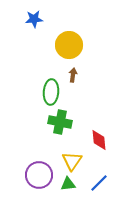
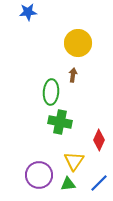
blue star: moved 6 px left, 7 px up
yellow circle: moved 9 px right, 2 px up
red diamond: rotated 30 degrees clockwise
yellow triangle: moved 2 px right
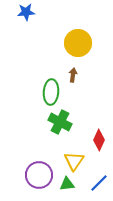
blue star: moved 2 px left
green cross: rotated 15 degrees clockwise
green triangle: moved 1 px left
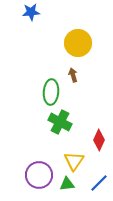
blue star: moved 5 px right
brown arrow: rotated 24 degrees counterclockwise
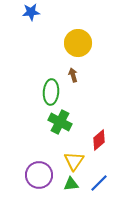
red diamond: rotated 25 degrees clockwise
green triangle: moved 4 px right
